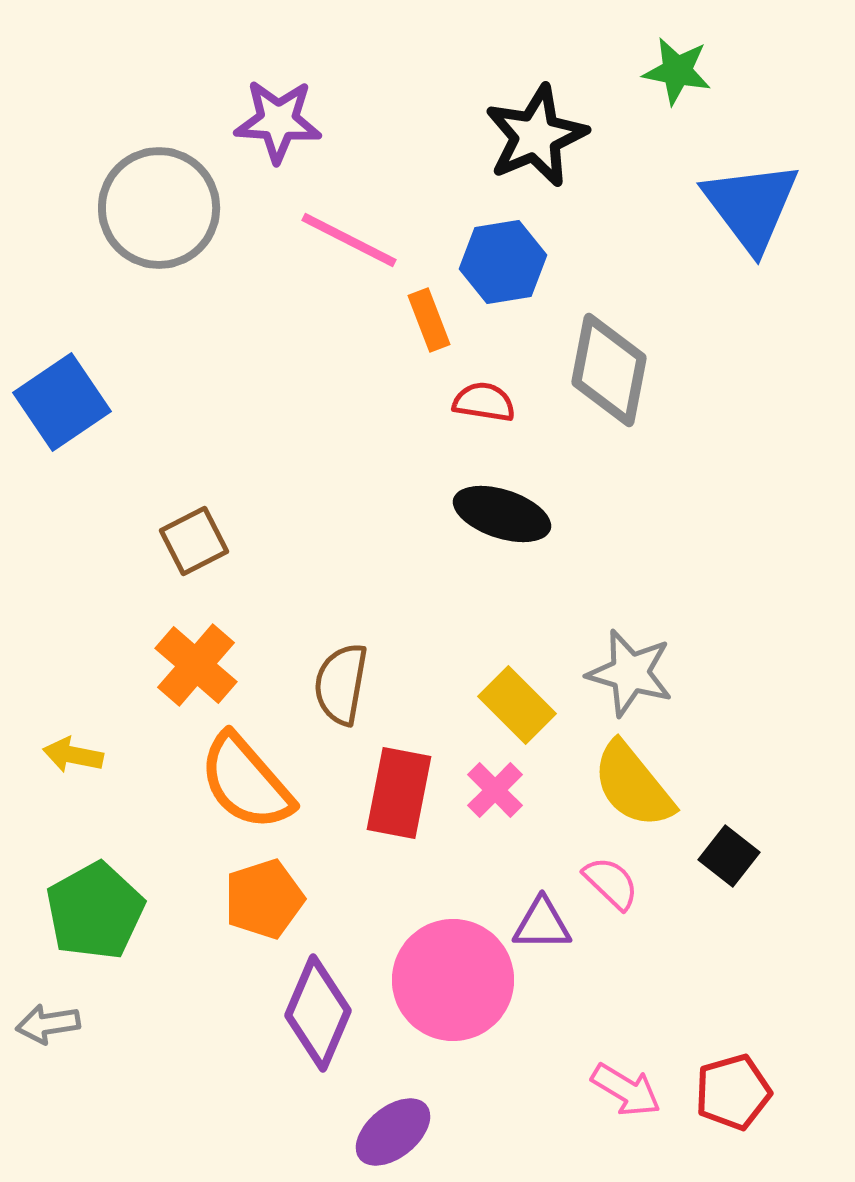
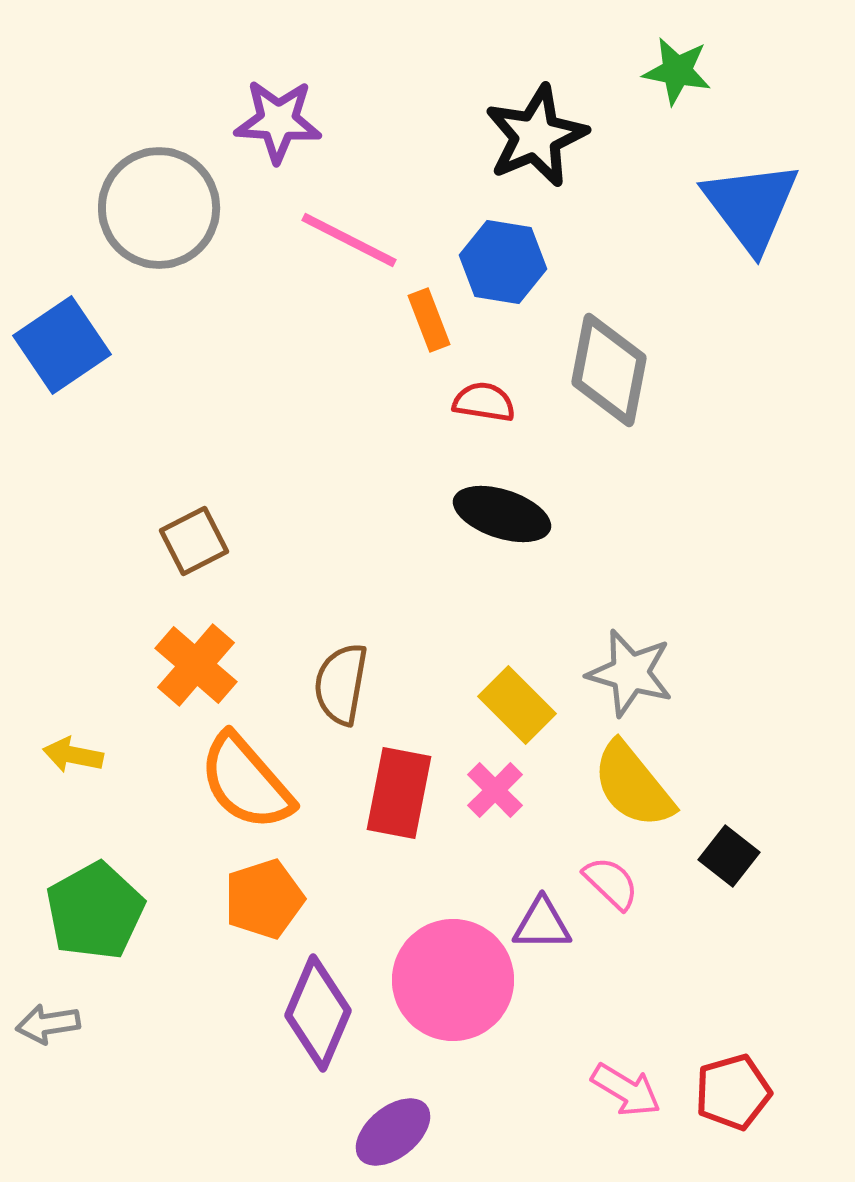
blue hexagon: rotated 18 degrees clockwise
blue square: moved 57 px up
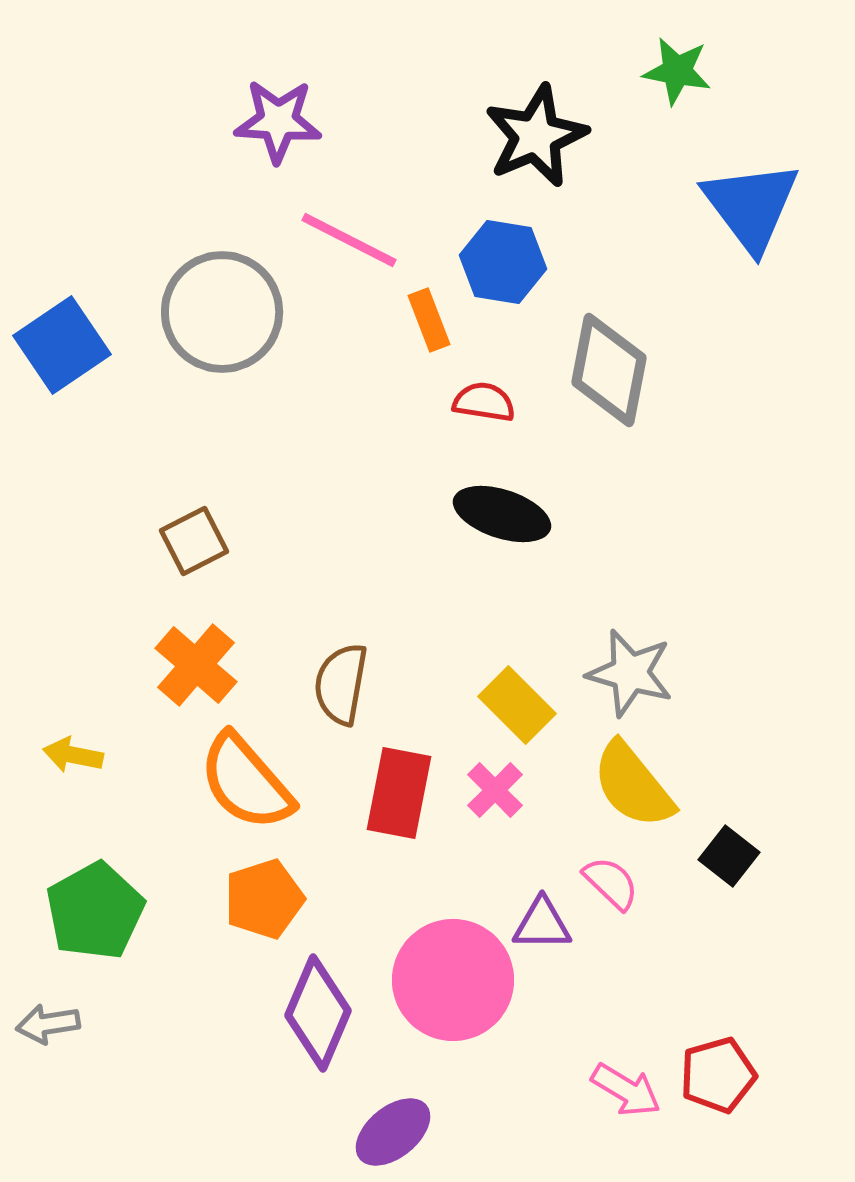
gray circle: moved 63 px right, 104 px down
red pentagon: moved 15 px left, 17 px up
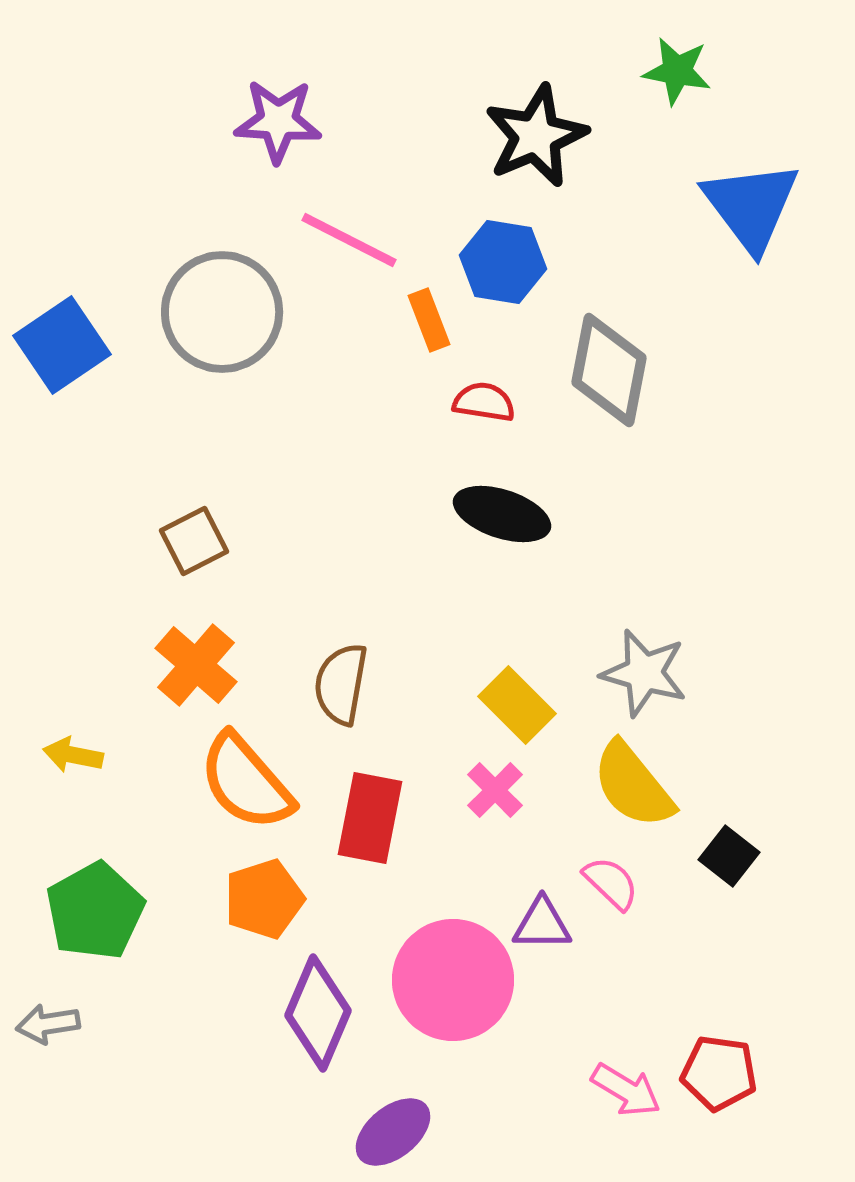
gray star: moved 14 px right
red rectangle: moved 29 px left, 25 px down
red pentagon: moved 1 px right, 2 px up; rotated 24 degrees clockwise
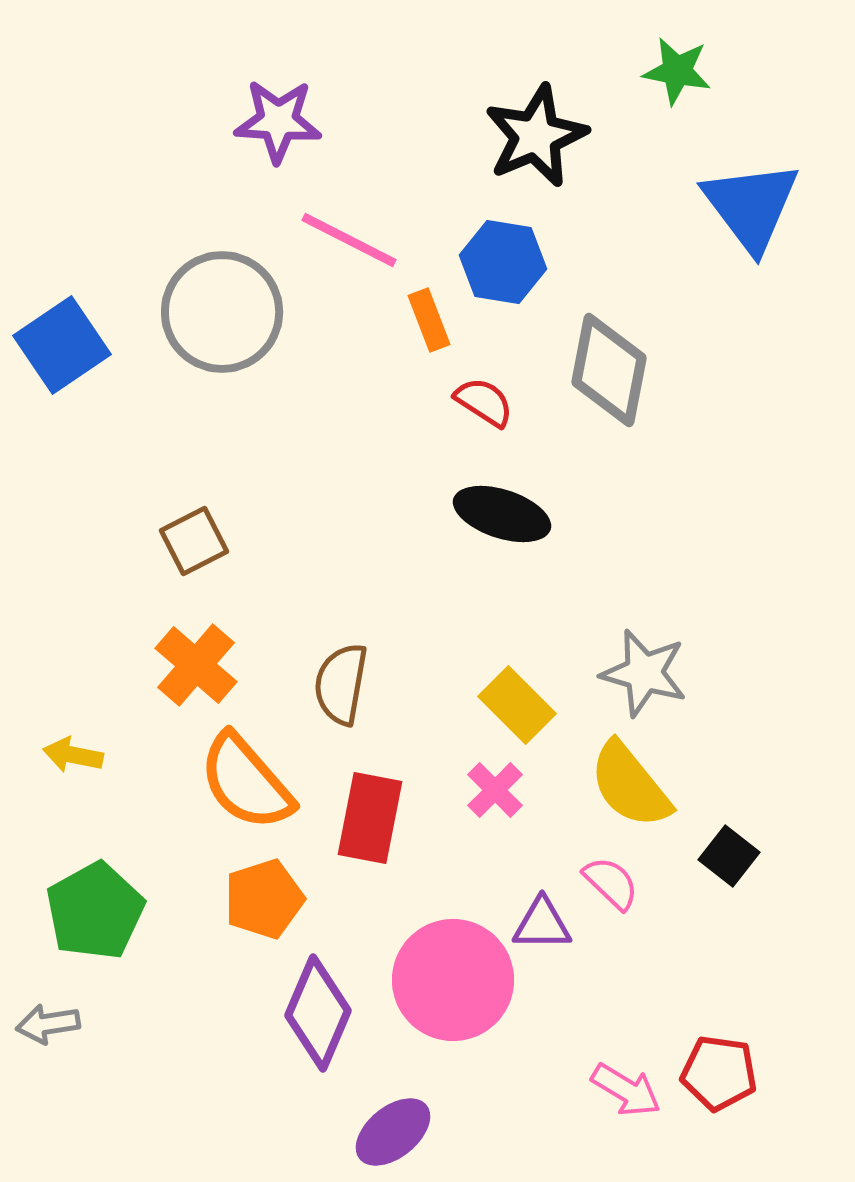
red semicircle: rotated 24 degrees clockwise
yellow semicircle: moved 3 px left
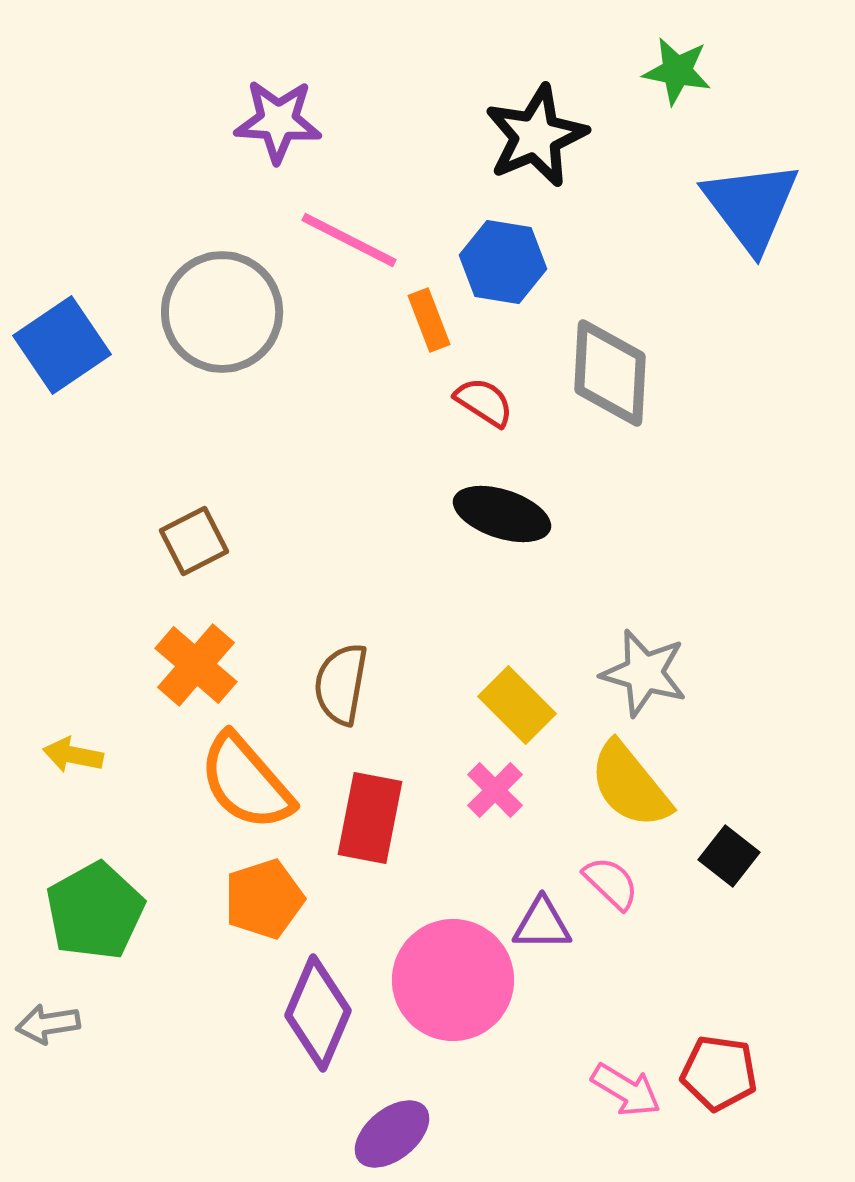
gray diamond: moved 1 px right, 3 px down; rotated 8 degrees counterclockwise
purple ellipse: moved 1 px left, 2 px down
